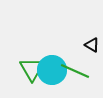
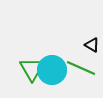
green line: moved 6 px right, 3 px up
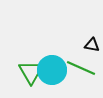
black triangle: rotated 21 degrees counterclockwise
green triangle: moved 1 px left, 3 px down
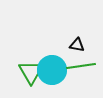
black triangle: moved 15 px left
green line: moved 2 px up; rotated 32 degrees counterclockwise
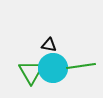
black triangle: moved 28 px left
cyan circle: moved 1 px right, 2 px up
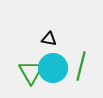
black triangle: moved 6 px up
green line: rotated 68 degrees counterclockwise
